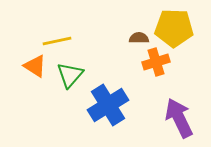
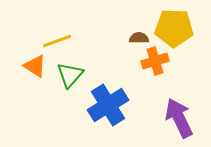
yellow line: rotated 8 degrees counterclockwise
orange cross: moved 1 px left, 1 px up
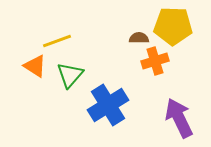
yellow pentagon: moved 1 px left, 2 px up
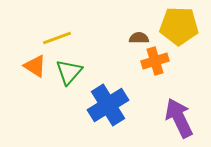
yellow pentagon: moved 6 px right
yellow line: moved 3 px up
green triangle: moved 1 px left, 3 px up
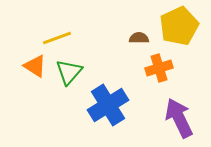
yellow pentagon: rotated 27 degrees counterclockwise
orange cross: moved 4 px right, 7 px down
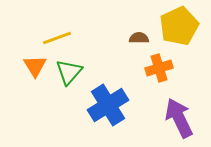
orange triangle: rotated 25 degrees clockwise
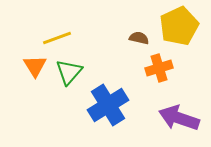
brown semicircle: rotated 12 degrees clockwise
purple arrow: rotated 45 degrees counterclockwise
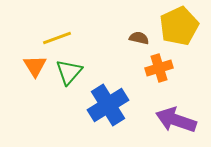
purple arrow: moved 3 px left, 2 px down
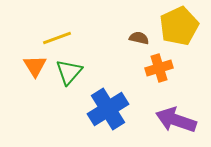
blue cross: moved 4 px down
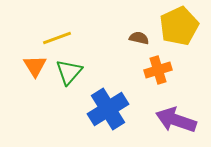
orange cross: moved 1 px left, 2 px down
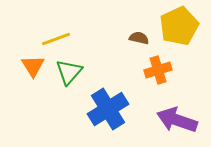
yellow line: moved 1 px left, 1 px down
orange triangle: moved 2 px left
purple arrow: moved 1 px right
